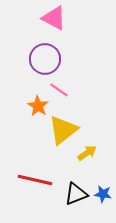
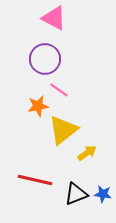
orange star: rotated 30 degrees clockwise
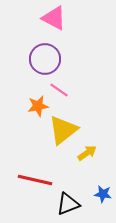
black triangle: moved 8 px left, 10 px down
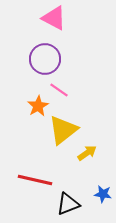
orange star: rotated 20 degrees counterclockwise
